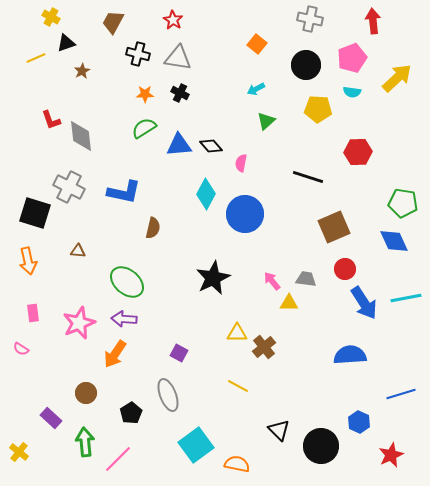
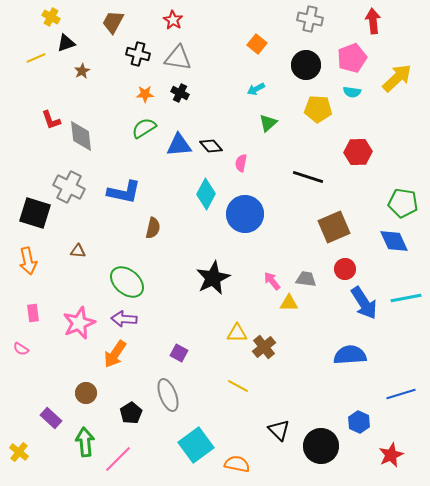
green triangle at (266, 121): moved 2 px right, 2 px down
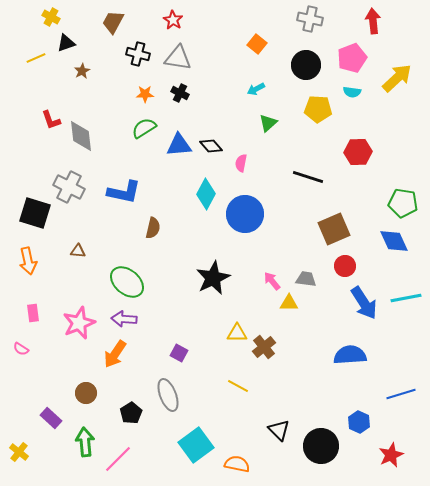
brown square at (334, 227): moved 2 px down
red circle at (345, 269): moved 3 px up
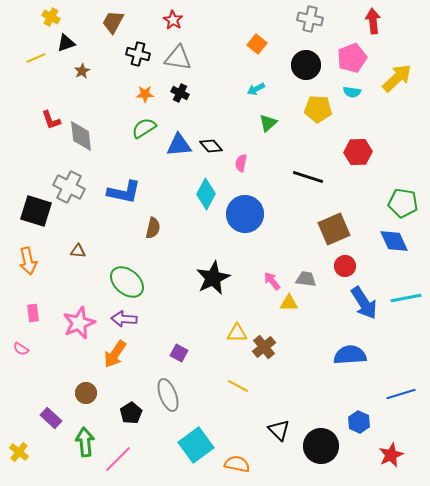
black square at (35, 213): moved 1 px right, 2 px up
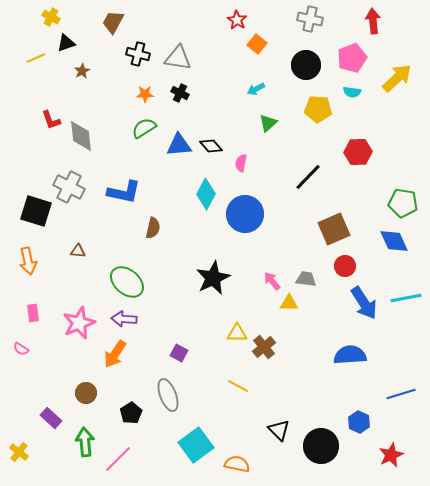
red star at (173, 20): moved 64 px right
black line at (308, 177): rotated 64 degrees counterclockwise
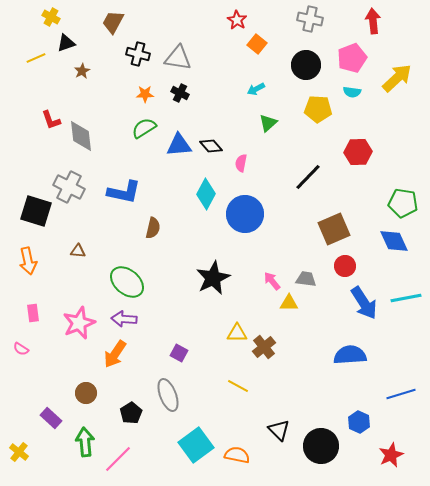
orange semicircle at (237, 464): moved 9 px up
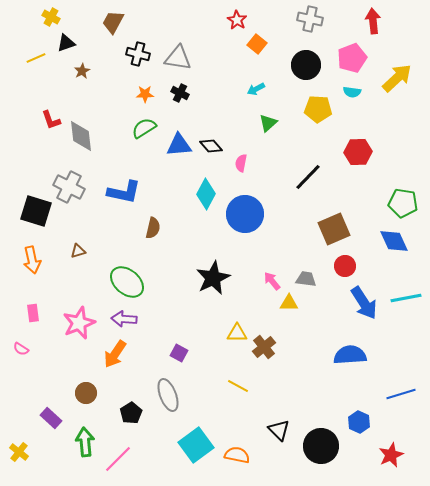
brown triangle at (78, 251): rotated 21 degrees counterclockwise
orange arrow at (28, 261): moved 4 px right, 1 px up
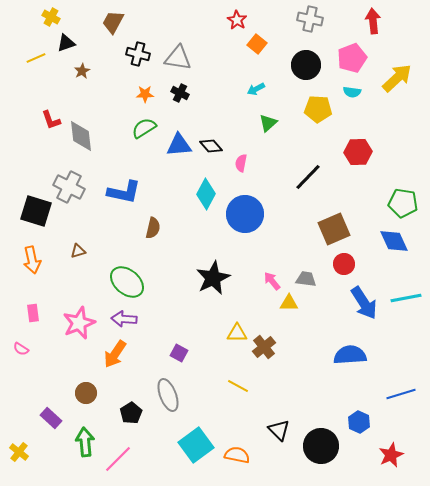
red circle at (345, 266): moved 1 px left, 2 px up
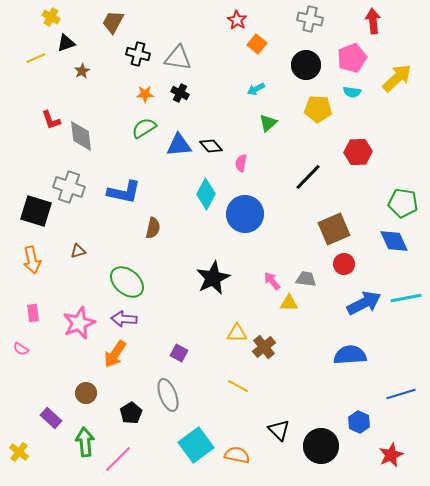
gray cross at (69, 187): rotated 8 degrees counterclockwise
blue arrow at (364, 303): rotated 84 degrees counterclockwise
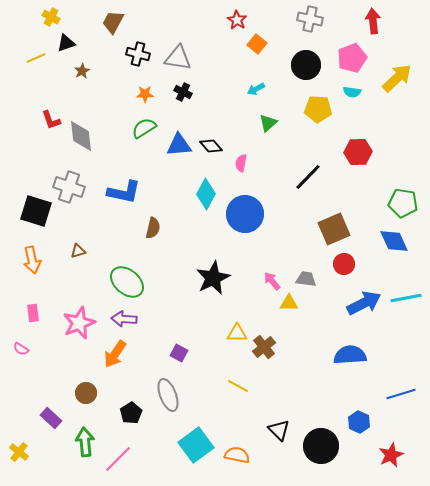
black cross at (180, 93): moved 3 px right, 1 px up
